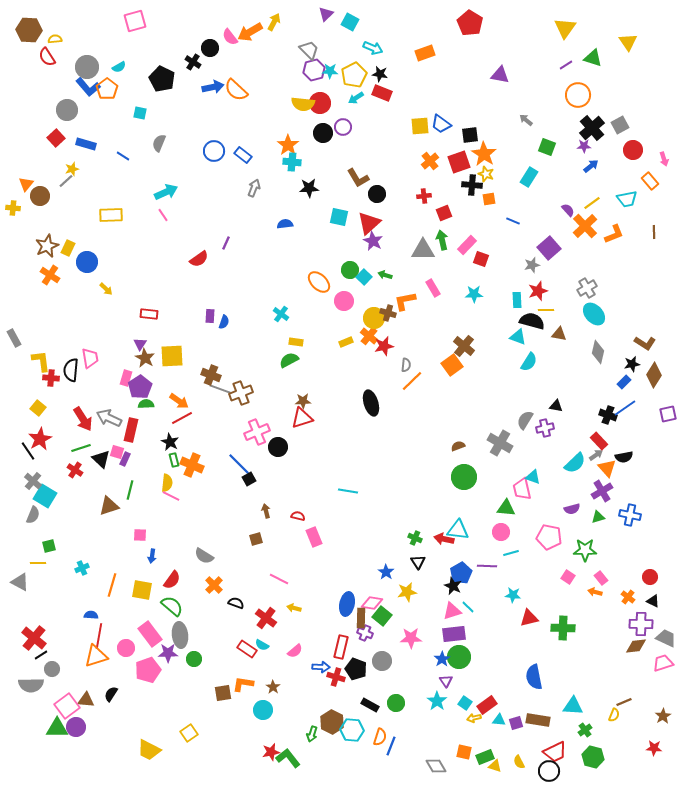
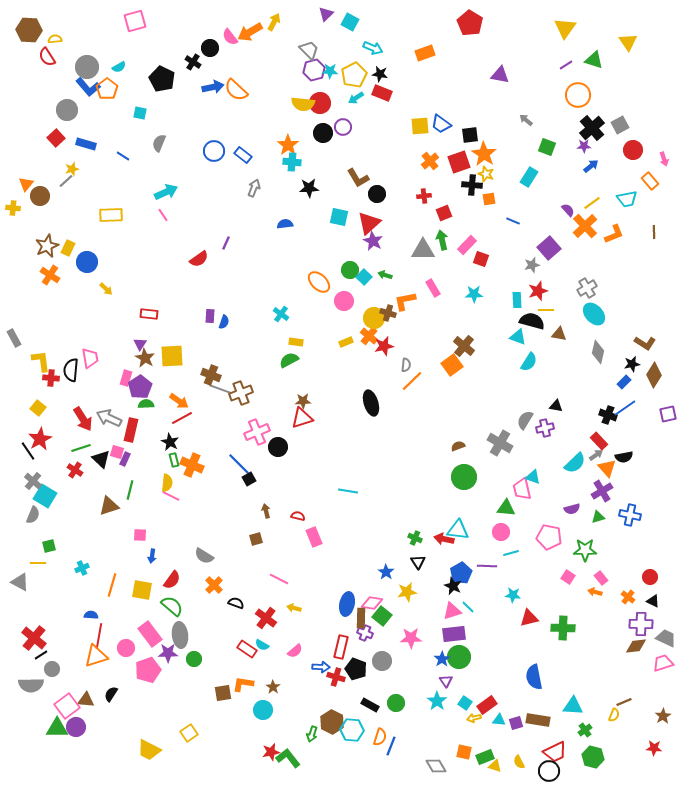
green triangle at (593, 58): moved 1 px right, 2 px down
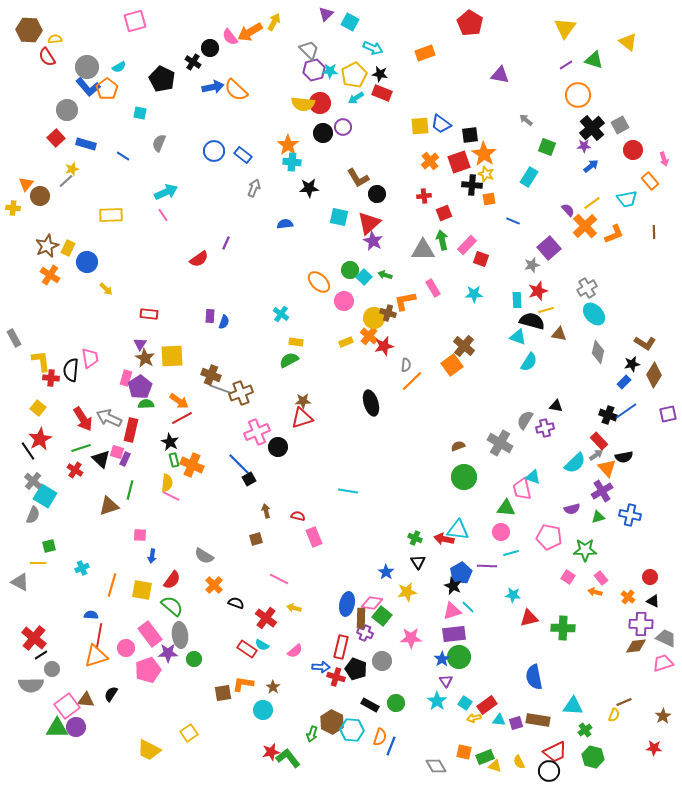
yellow triangle at (628, 42): rotated 18 degrees counterclockwise
yellow line at (546, 310): rotated 14 degrees counterclockwise
blue line at (625, 408): moved 1 px right, 3 px down
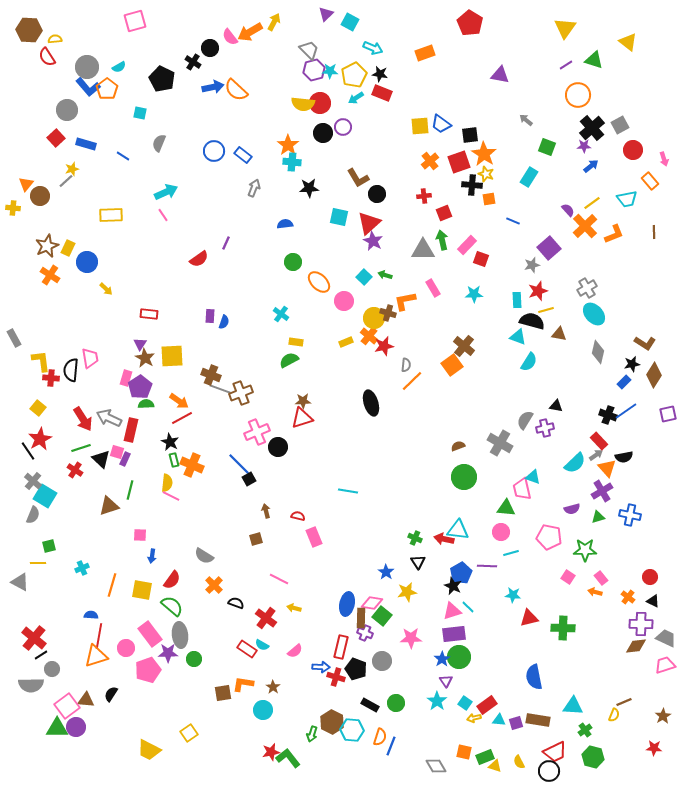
green circle at (350, 270): moved 57 px left, 8 px up
pink trapezoid at (663, 663): moved 2 px right, 2 px down
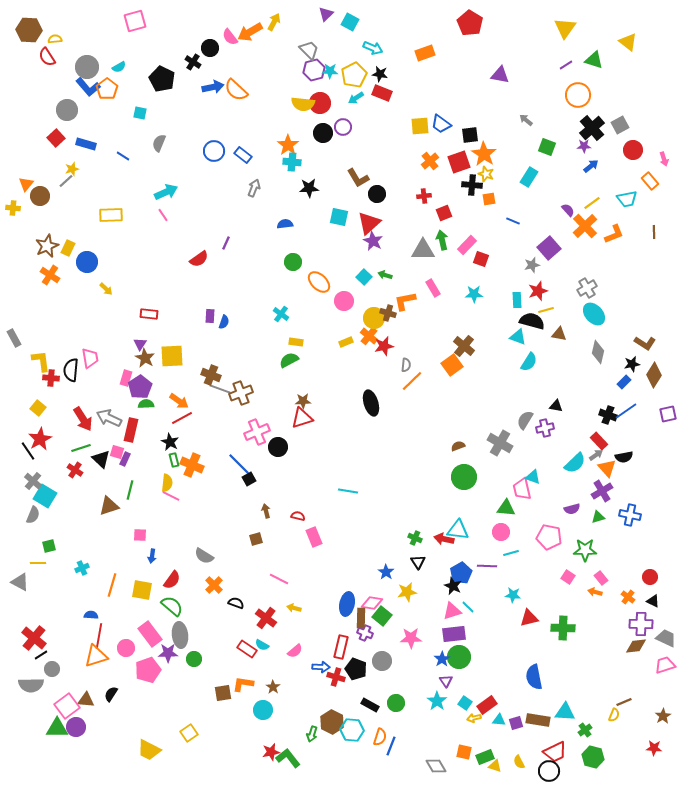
cyan triangle at (573, 706): moved 8 px left, 6 px down
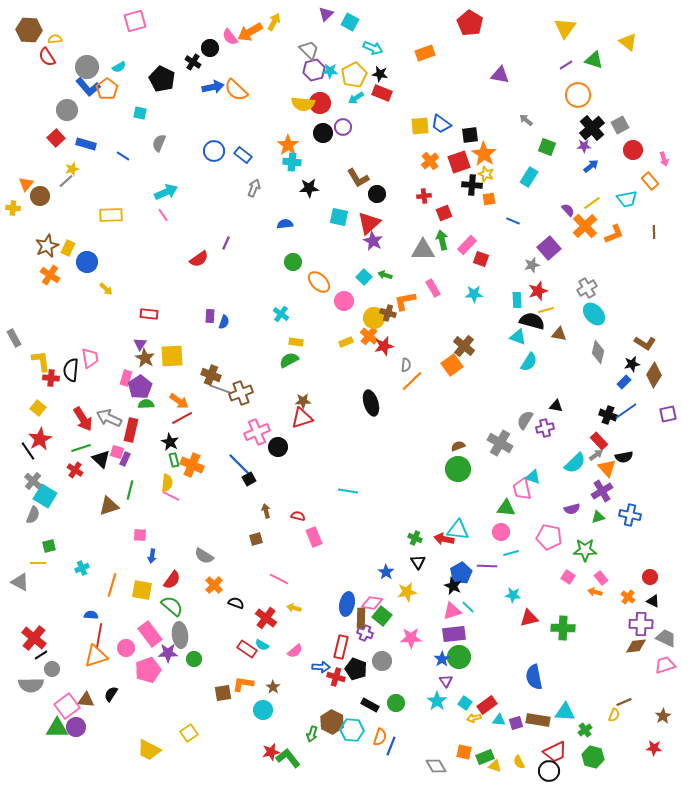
green circle at (464, 477): moved 6 px left, 8 px up
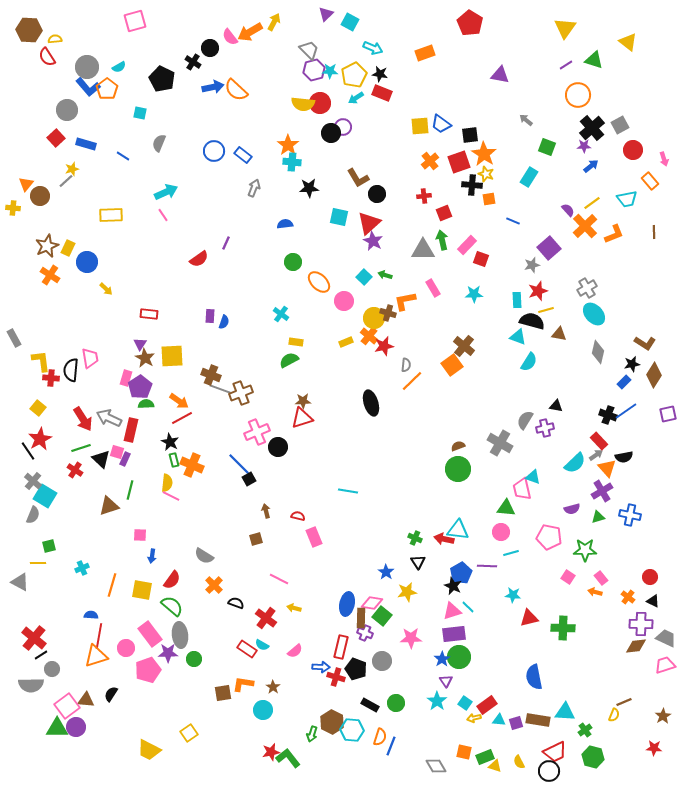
black circle at (323, 133): moved 8 px right
